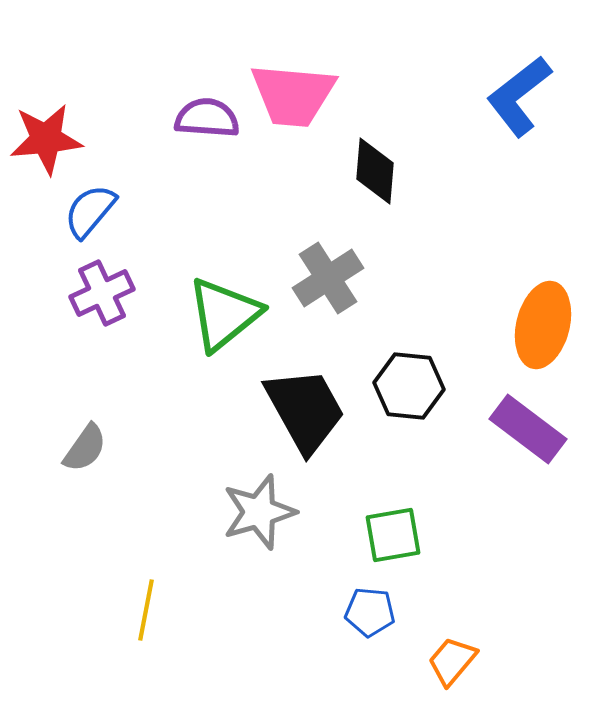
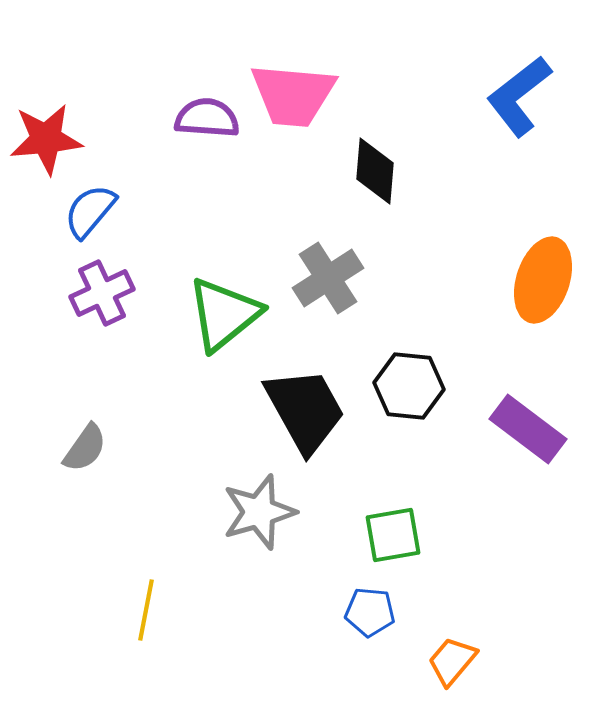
orange ellipse: moved 45 px up; rotated 4 degrees clockwise
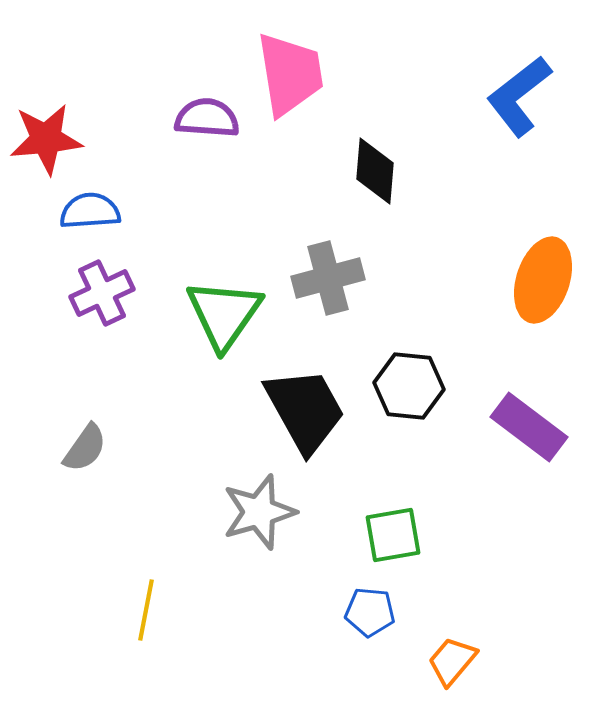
pink trapezoid: moved 3 px left, 21 px up; rotated 104 degrees counterclockwise
blue semicircle: rotated 46 degrees clockwise
gray cross: rotated 18 degrees clockwise
green triangle: rotated 16 degrees counterclockwise
purple rectangle: moved 1 px right, 2 px up
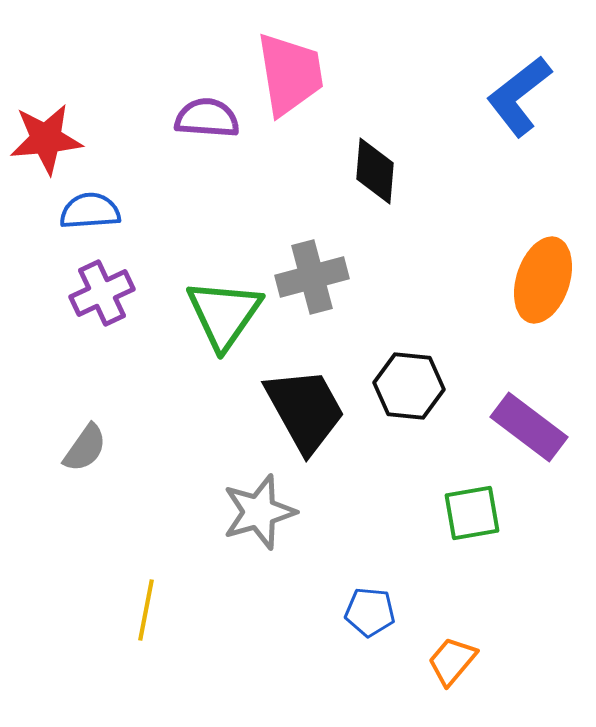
gray cross: moved 16 px left, 1 px up
green square: moved 79 px right, 22 px up
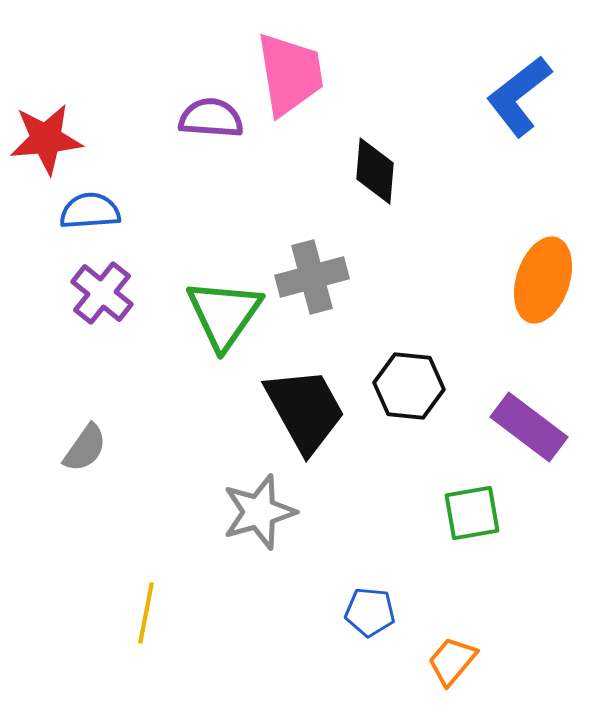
purple semicircle: moved 4 px right
purple cross: rotated 26 degrees counterclockwise
yellow line: moved 3 px down
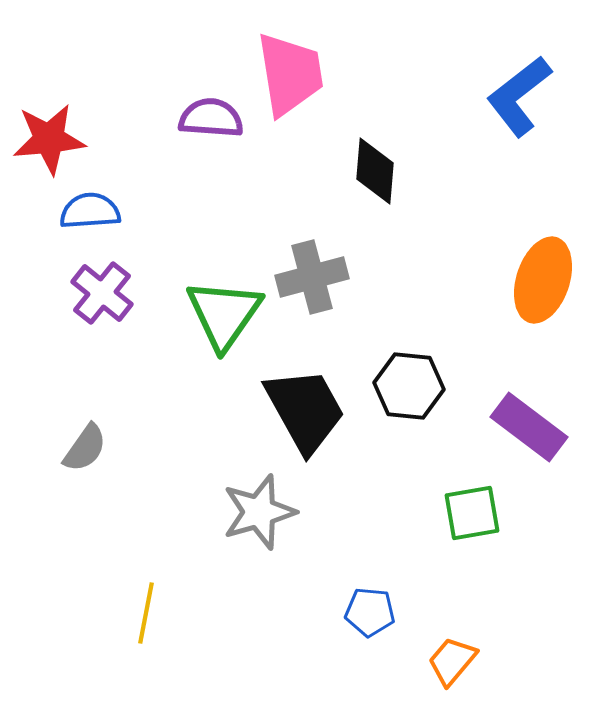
red star: moved 3 px right
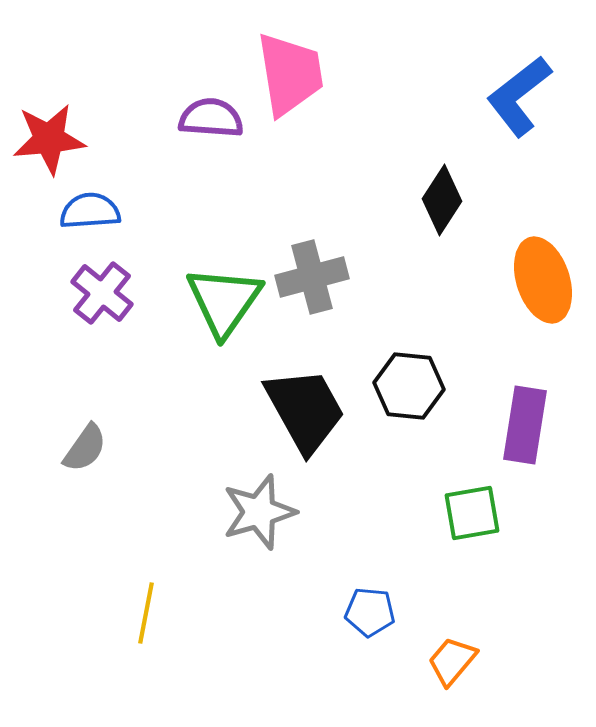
black diamond: moved 67 px right, 29 px down; rotated 28 degrees clockwise
orange ellipse: rotated 36 degrees counterclockwise
green triangle: moved 13 px up
purple rectangle: moved 4 px left, 2 px up; rotated 62 degrees clockwise
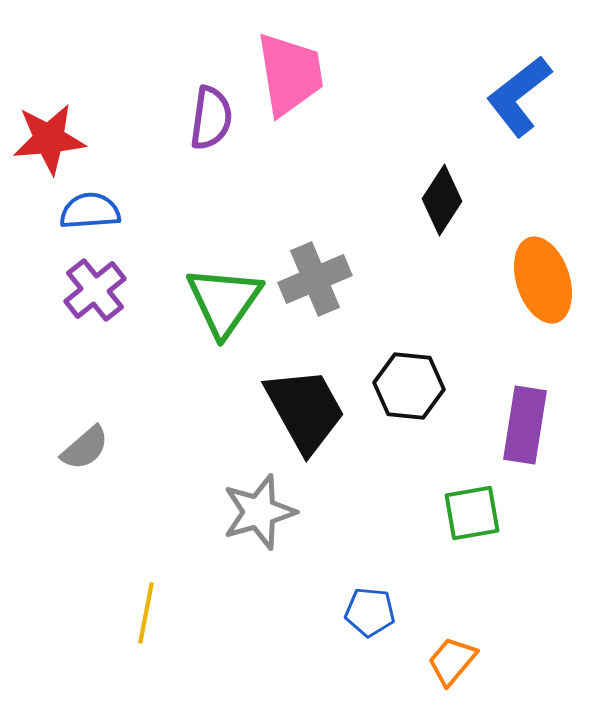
purple semicircle: rotated 94 degrees clockwise
gray cross: moved 3 px right, 2 px down; rotated 8 degrees counterclockwise
purple cross: moved 7 px left, 3 px up; rotated 12 degrees clockwise
gray semicircle: rotated 14 degrees clockwise
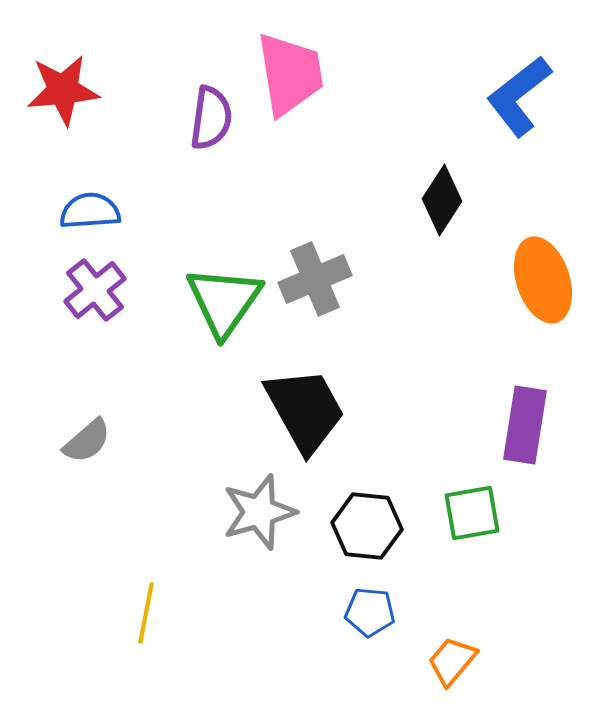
red star: moved 14 px right, 49 px up
black hexagon: moved 42 px left, 140 px down
gray semicircle: moved 2 px right, 7 px up
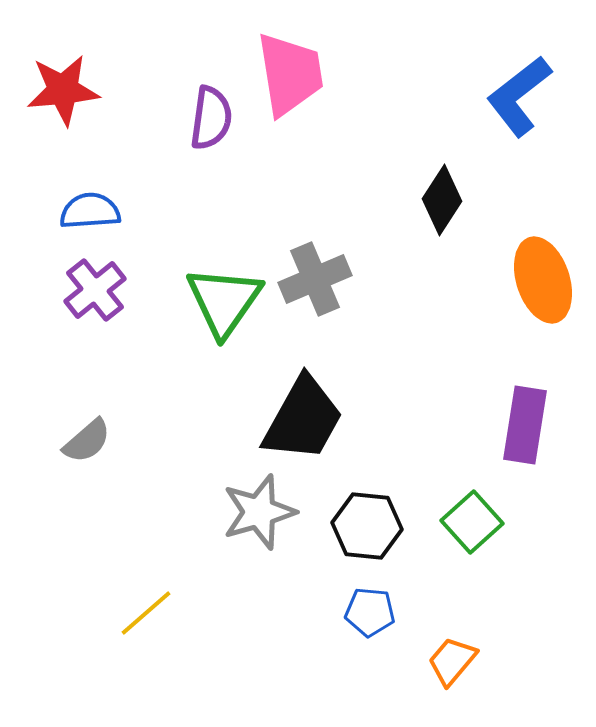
black trapezoid: moved 2 px left, 9 px down; rotated 58 degrees clockwise
green square: moved 9 px down; rotated 32 degrees counterclockwise
yellow line: rotated 38 degrees clockwise
